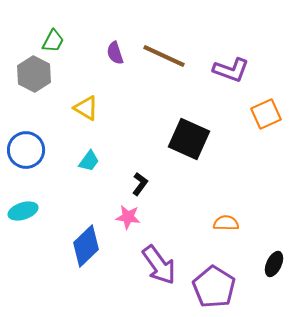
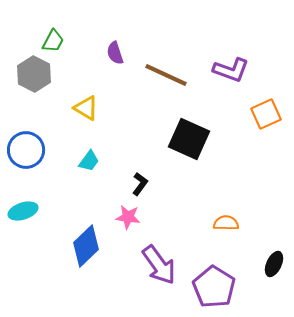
brown line: moved 2 px right, 19 px down
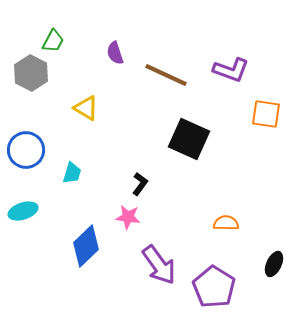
gray hexagon: moved 3 px left, 1 px up
orange square: rotated 32 degrees clockwise
cyan trapezoid: moved 17 px left, 12 px down; rotated 20 degrees counterclockwise
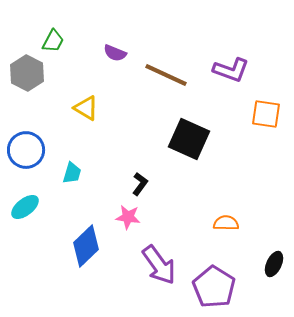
purple semicircle: rotated 50 degrees counterclockwise
gray hexagon: moved 4 px left
cyan ellipse: moved 2 px right, 4 px up; rotated 20 degrees counterclockwise
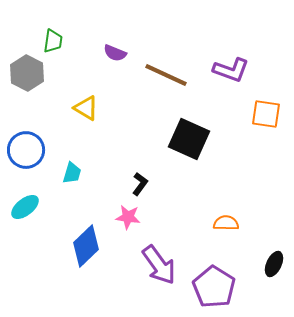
green trapezoid: rotated 20 degrees counterclockwise
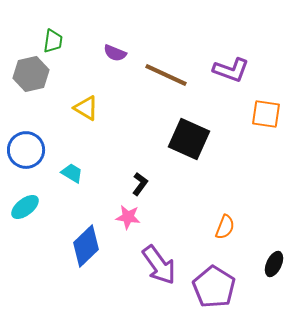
gray hexagon: moved 4 px right, 1 px down; rotated 20 degrees clockwise
cyan trapezoid: rotated 75 degrees counterclockwise
orange semicircle: moved 1 px left, 4 px down; rotated 110 degrees clockwise
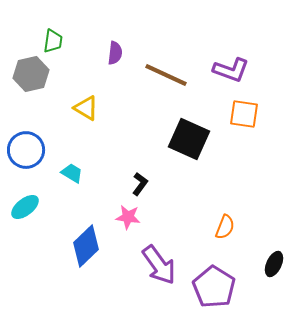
purple semicircle: rotated 105 degrees counterclockwise
orange square: moved 22 px left
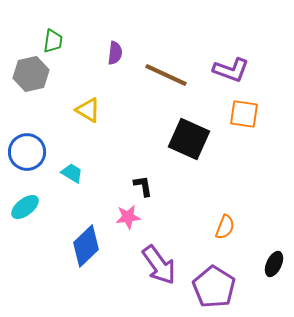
yellow triangle: moved 2 px right, 2 px down
blue circle: moved 1 px right, 2 px down
black L-shape: moved 3 px right, 2 px down; rotated 45 degrees counterclockwise
pink star: rotated 15 degrees counterclockwise
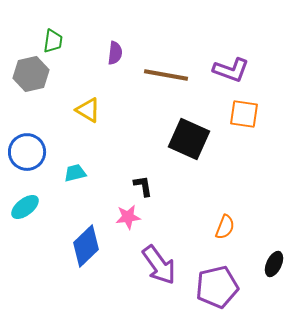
brown line: rotated 15 degrees counterclockwise
cyan trapezoid: moved 3 px right; rotated 45 degrees counterclockwise
purple pentagon: moved 3 px right; rotated 27 degrees clockwise
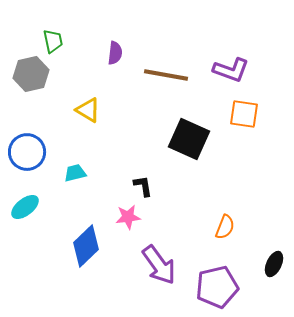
green trapezoid: rotated 20 degrees counterclockwise
